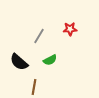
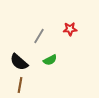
brown line: moved 14 px left, 2 px up
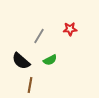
black semicircle: moved 2 px right, 1 px up
brown line: moved 10 px right
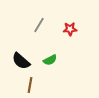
gray line: moved 11 px up
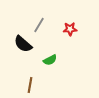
black semicircle: moved 2 px right, 17 px up
